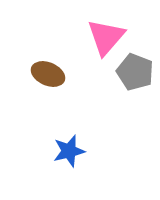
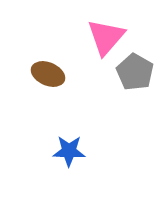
gray pentagon: rotated 9 degrees clockwise
blue star: rotated 16 degrees clockwise
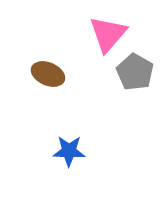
pink triangle: moved 2 px right, 3 px up
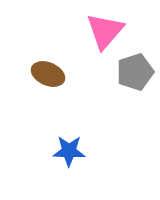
pink triangle: moved 3 px left, 3 px up
gray pentagon: rotated 24 degrees clockwise
